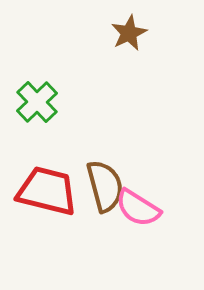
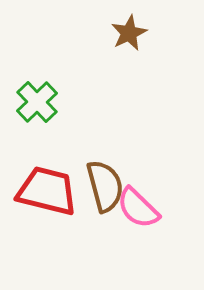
pink semicircle: rotated 12 degrees clockwise
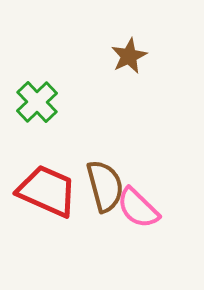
brown star: moved 23 px down
red trapezoid: rotated 10 degrees clockwise
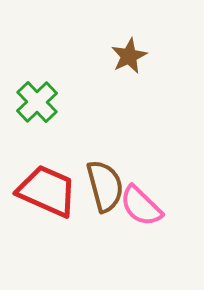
pink semicircle: moved 3 px right, 2 px up
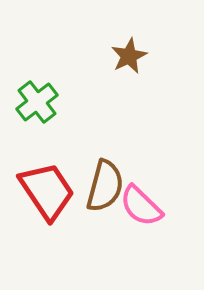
green cross: rotated 6 degrees clockwise
brown semicircle: rotated 30 degrees clockwise
red trapezoid: rotated 32 degrees clockwise
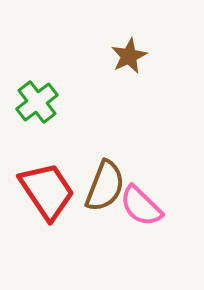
brown semicircle: rotated 6 degrees clockwise
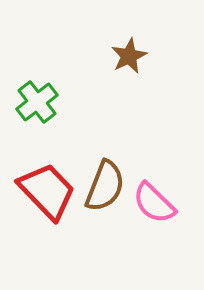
red trapezoid: rotated 10 degrees counterclockwise
pink semicircle: moved 13 px right, 3 px up
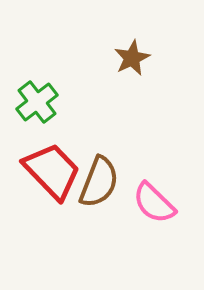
brown star: moved 3 px right, 2 px down
brown semicircle: moved 6 px left, 4 px up
red trapezoid: moved 5 px right, 20 px up
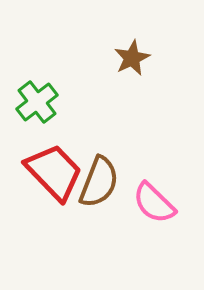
red trapezoid: moved 2 px right, 1 px down
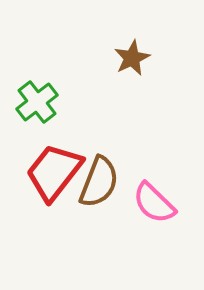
red trapezoid: rotated 98 degrees counterclockwise
